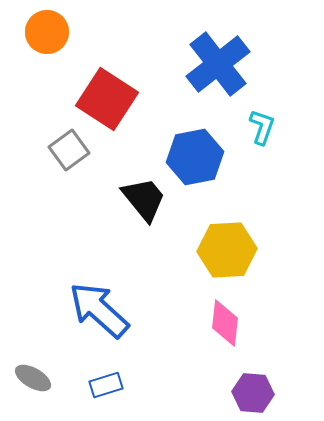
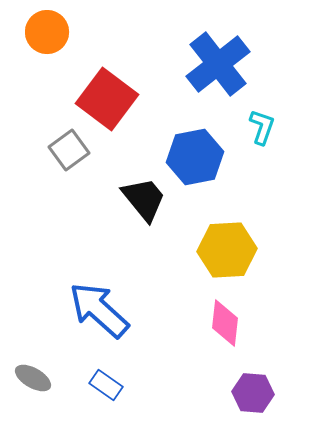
red square: rotated 4 degrees clockwise
blue rectangle: rotated 52 degrees clockwise
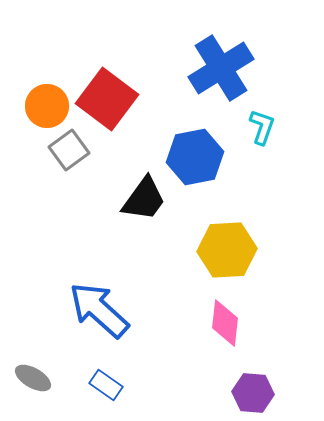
orange circle: moved 74 px down
blue cross: moved 3 px right, 4 px down; rotated 6 degrees clockwise
black trapezoid: rotated 75 degrees clockwise
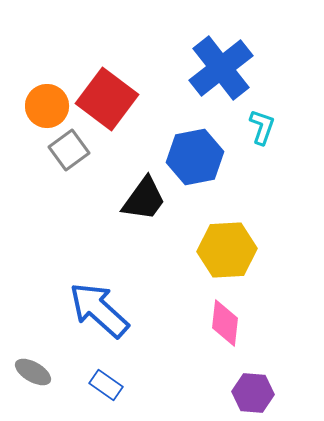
blue cross: rotated 6 degrees counterclockwise
gray ellipse: moved 6 px up
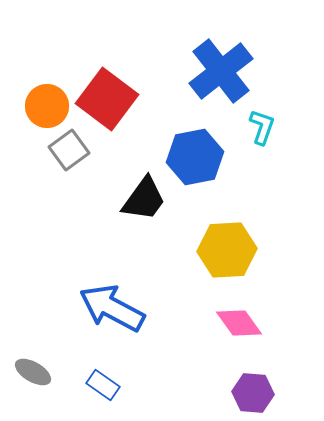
blue cross: moved 3 px down
blue arrow: moved 13 px right, 2 px up; rotated 14 degrees counterclockwise
pink diamond: moved 14 px right; rotated 42 degrees counterclockwise
blue rectangle: moved 3 px left
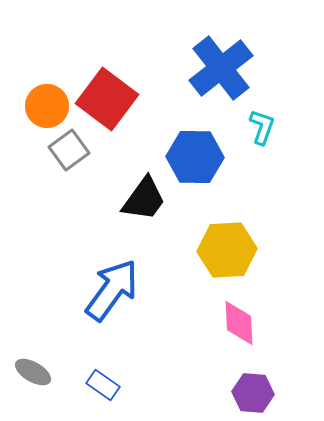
blue cross: moved 3 px up
blue hexagon: rotated 12 degrees clockwise
blue arrow: moved 18 px up; rotated 98 degrees clockwise
pink diamond: rotated 33 degrees clockwise
